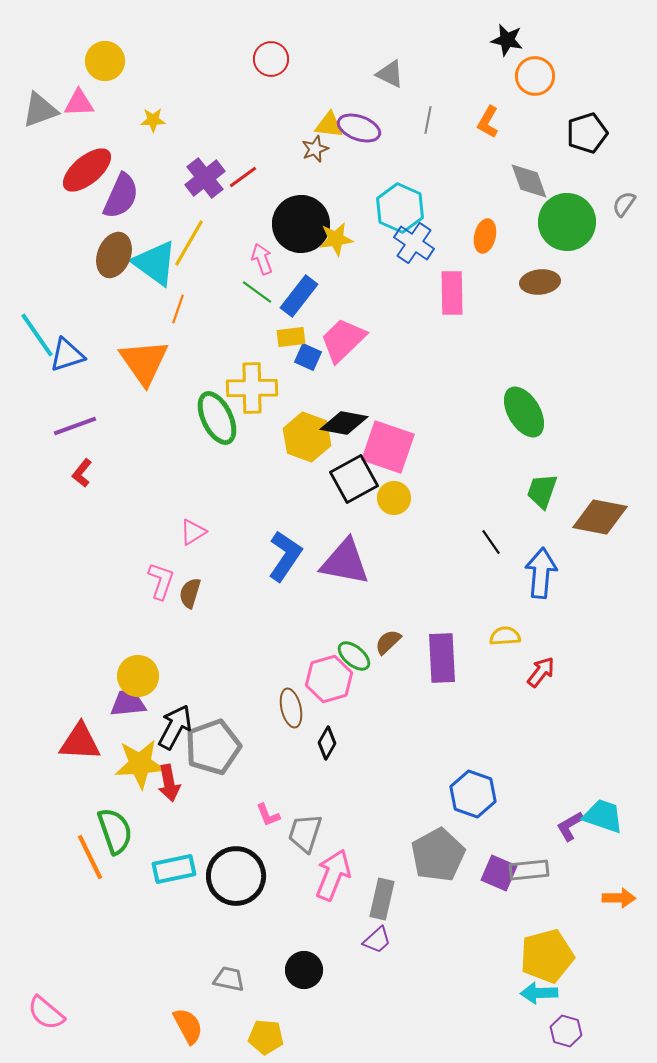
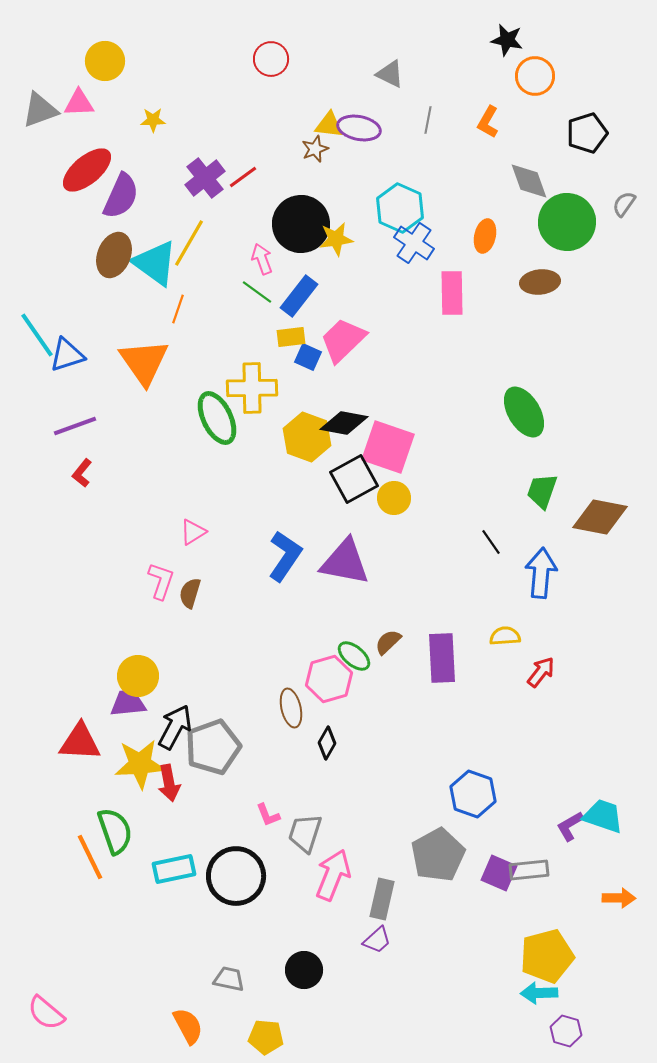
purple ellipse at (359, 128): rotated 9 degrees counterclockwise
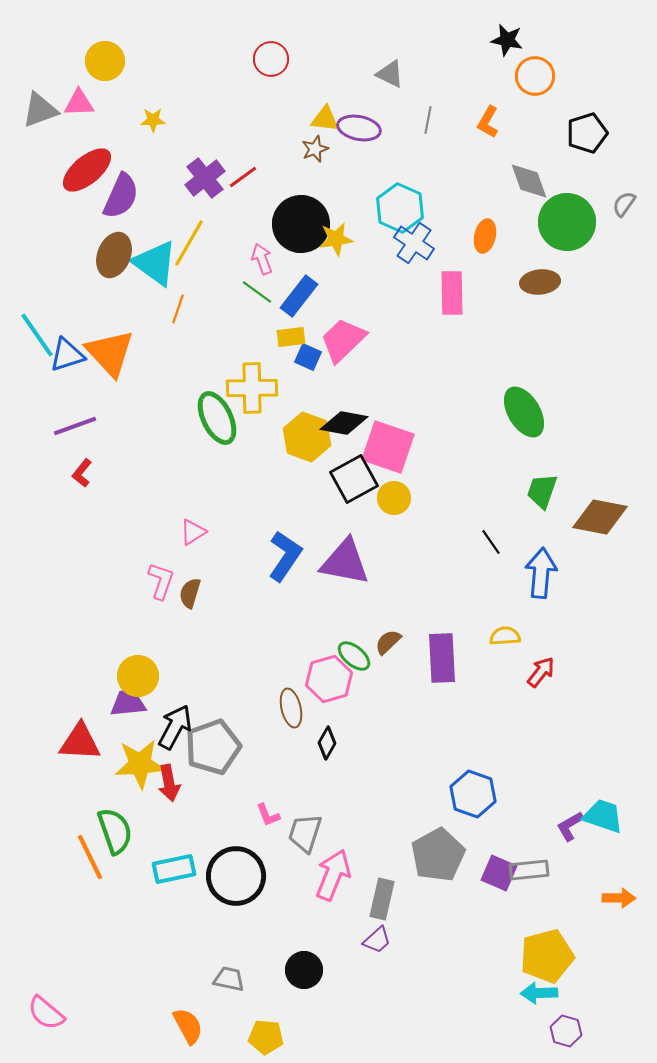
yellow triangle at (329, 125): moved 4 px left, 6 px up
orange triangle at (144, 362): moved 34 px left, 9 px up; rotated 8 degrees counterclockwise
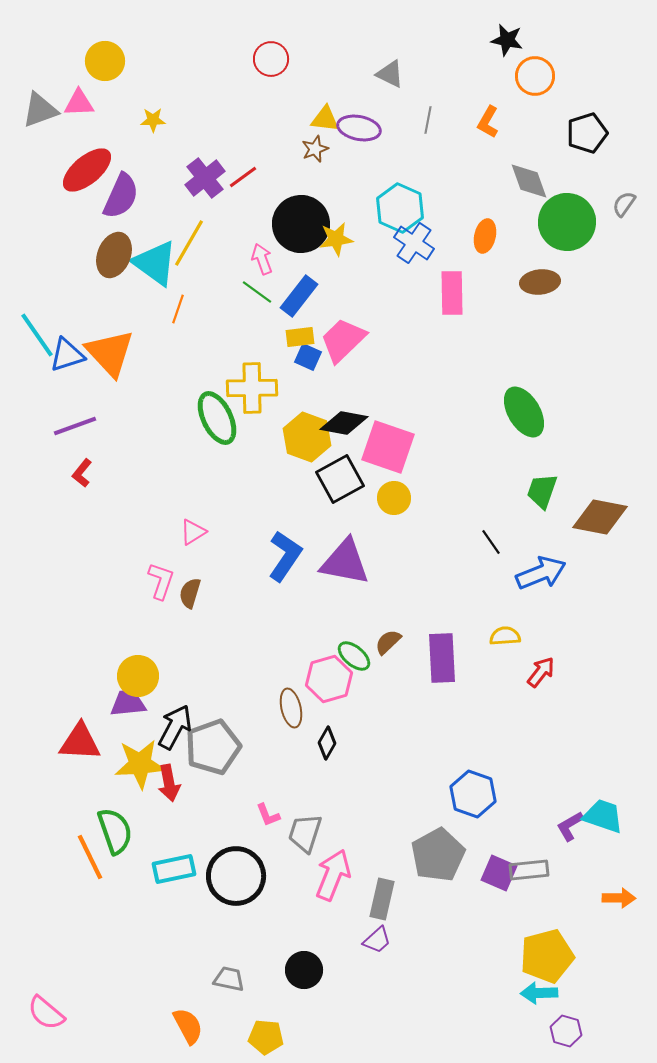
yellow rectangle at (291, 337): moved 9 px right
black square at (354, 479): moved 14 px left
blue arrow at (541, 573): rotated 63 degrees clockwise
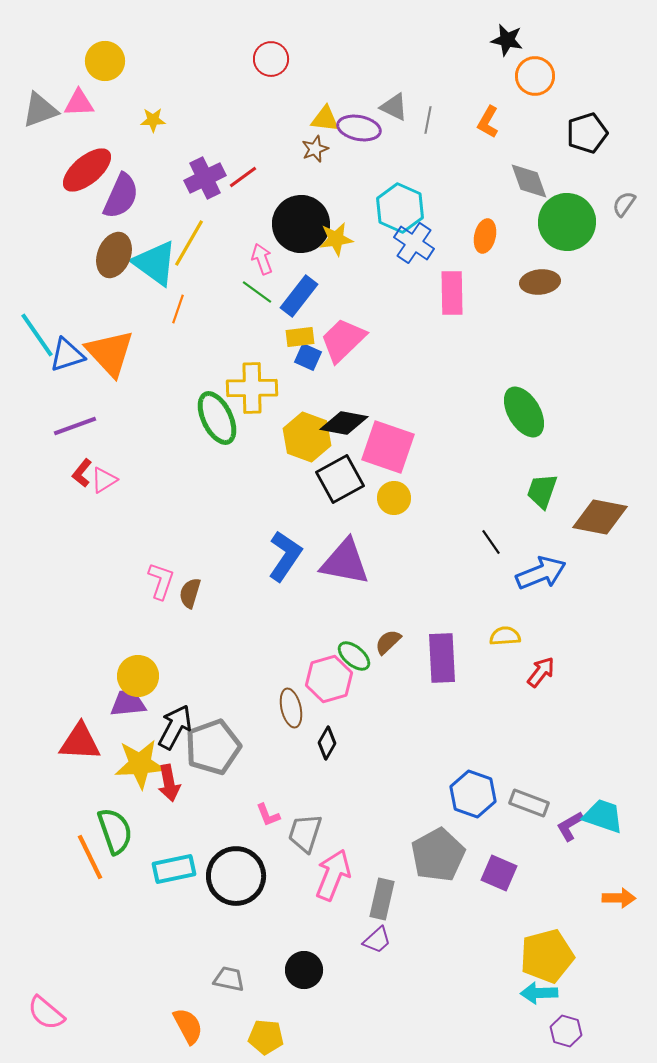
gray triangle at (390, 74): moved 4 px right, 33 px down
purple cross at (205, 178): rotated 12 degrees clockwise
pink triangle at (193, 532): moved 89 px left, 52 px up
gray rectangle at (529, 870): moved 67 px up; rotated 27 degrees clockwise
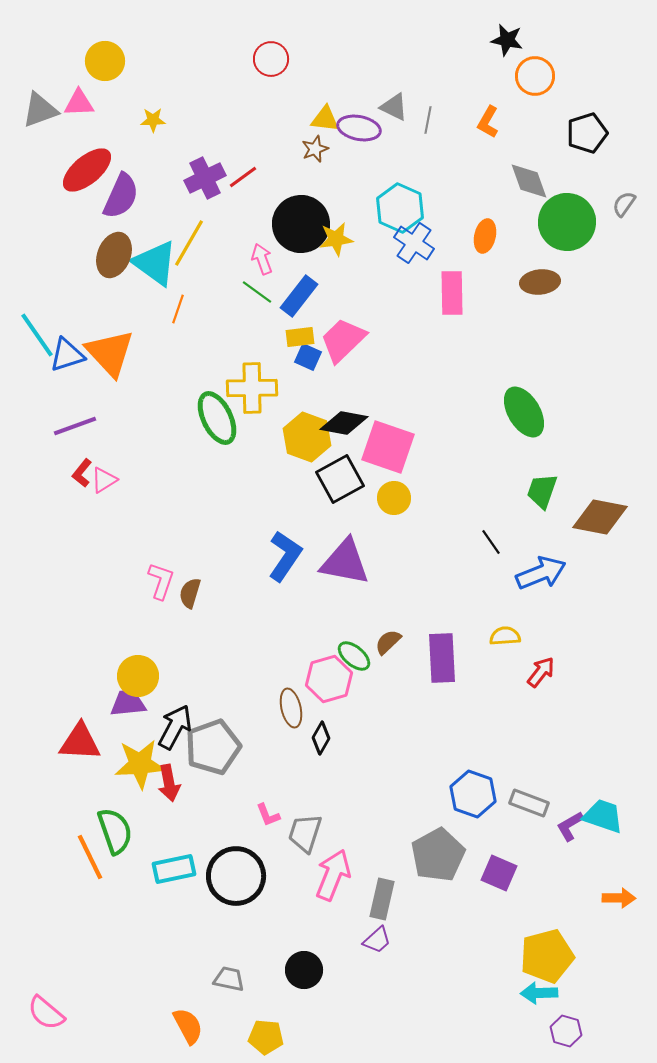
black diamond at (327, 743): moved 6 px left, 5 px up
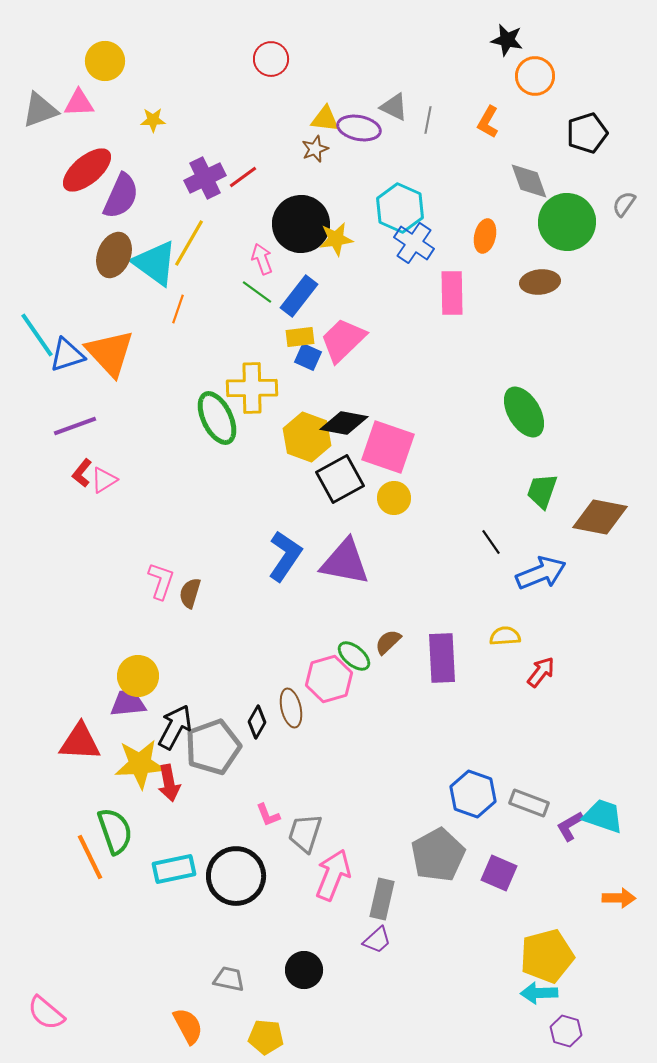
black diamond at (321, 738): moved 64 px left, 16 px up
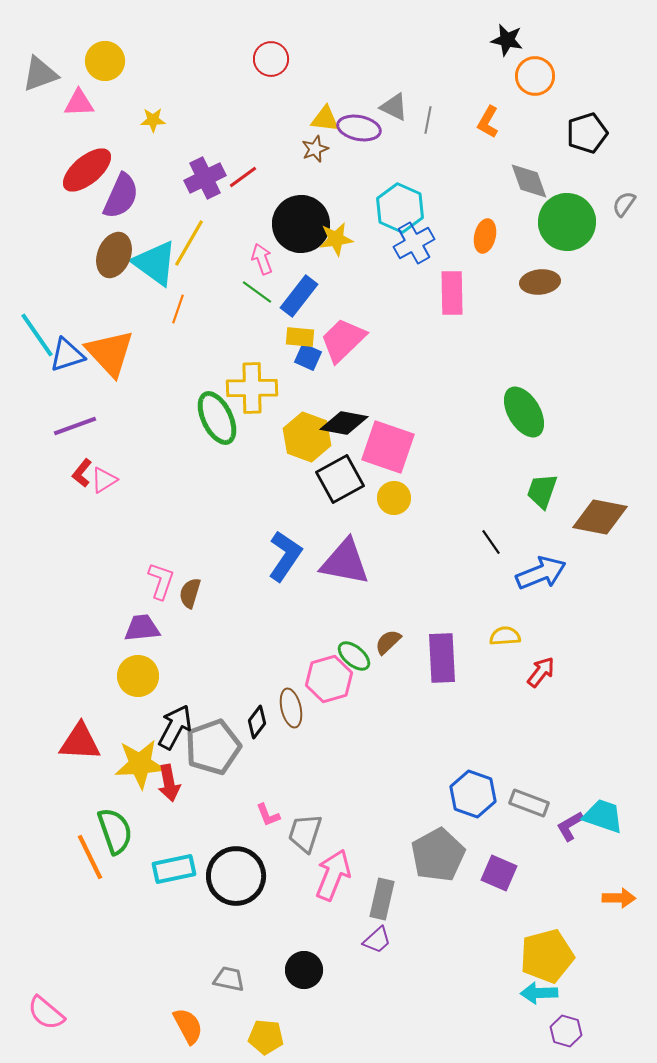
gray triangle at (40, 110): moved 36 px up
blue cross at (414, 243): rotated 27 degrees clockwise
yellow rectangle at (300, 337): rotated 12 degrees clockwise
purple trapezoid at (128, 703): moved 14 px right, 75 px up
black diamond at (257, 722): rotated 8 degrees clockwise
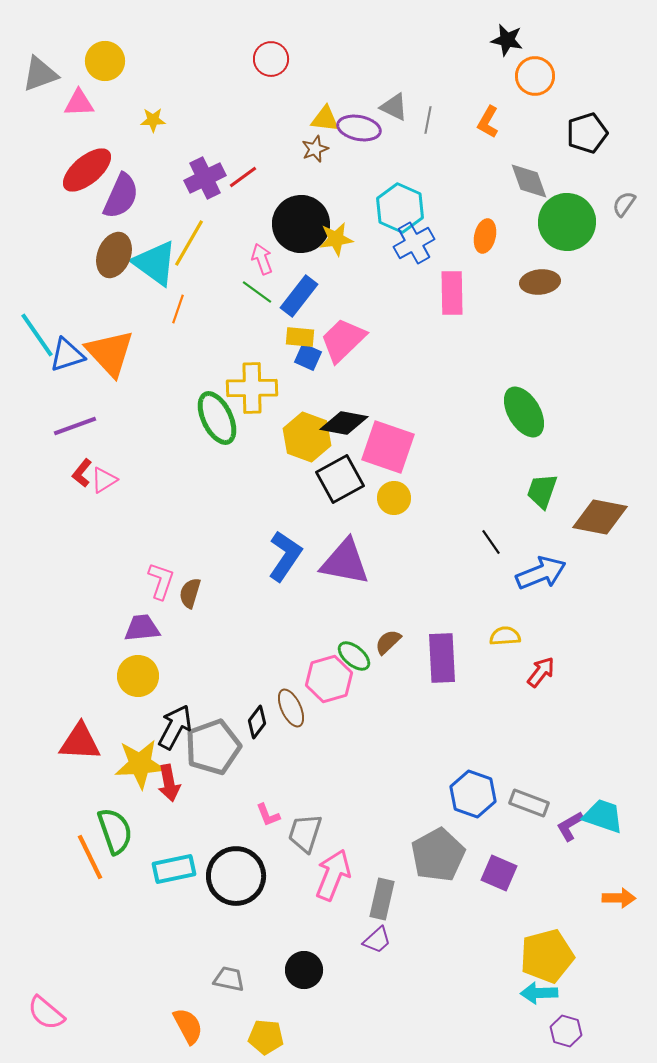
brown ellipse at (291, 708): rotated 12 degrees counterclockwise
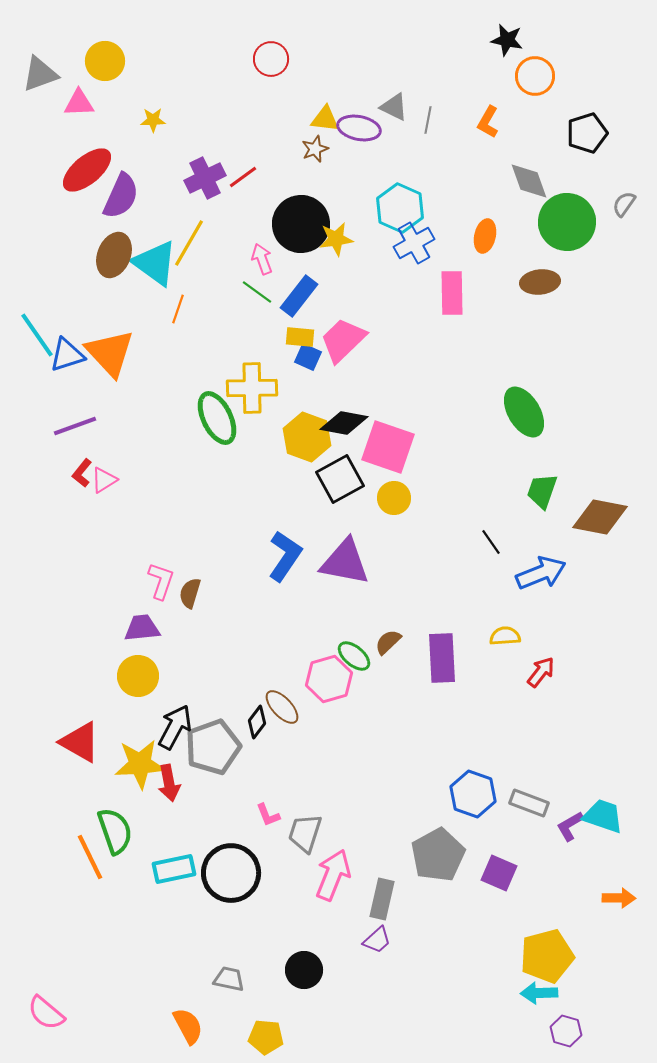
brown ellipse at (291, 708): moved 9 px left, 1 px up; rotated 18 degrees counterclockwise
red triangle at (80, 742): rotated 27 degrees clockwise
black circle at (236, 876): moved 5 px left, 3 px up
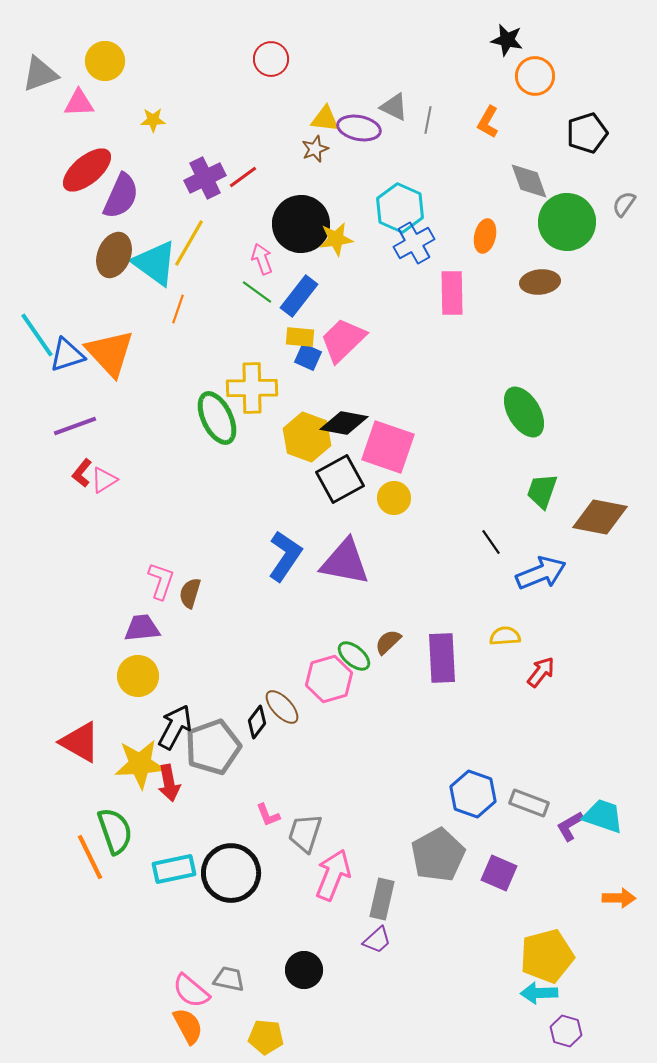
pink semicircle at (46, 1013): moved 145 px right, 22 px up
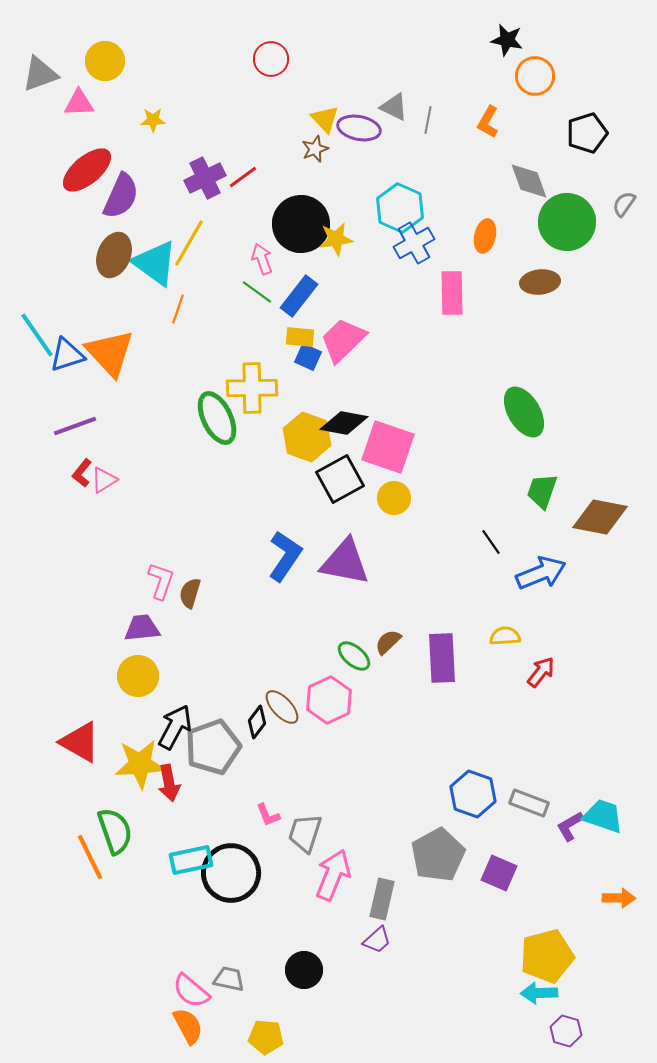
yellow triangle at (325, 119): rotated 40 degrees clockwise
pink hexagon at (329, 679): moved 21 px down; rotated 9 degrees counterclockwise
cyan rectangle at (174, 869): moved 17 px right, 9 px up
